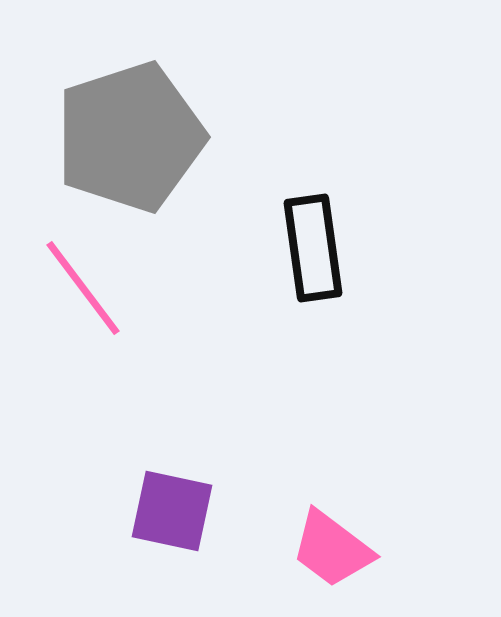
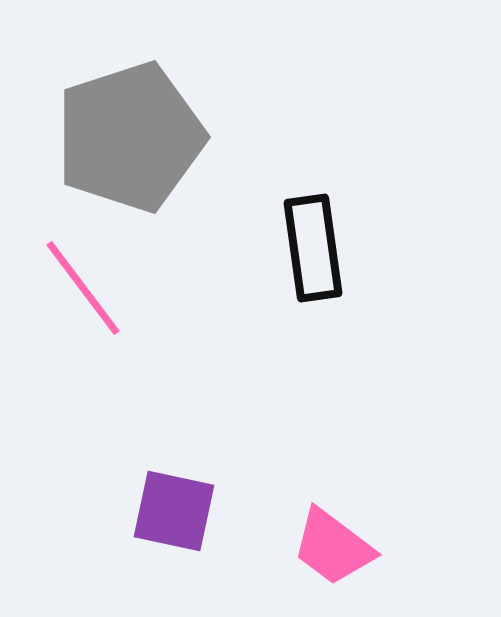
purple square: moved 2 px right
pink trapezoid: moved 1 px right, 2 px up
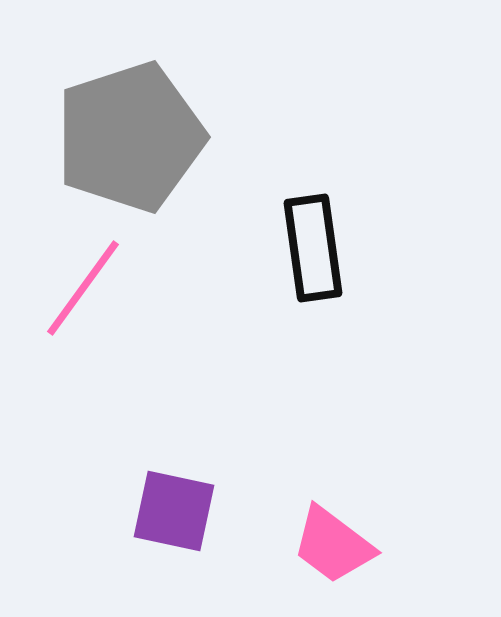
pink line: rotated 73 degrees clockwise
pink trapezoid: moved 2 px up
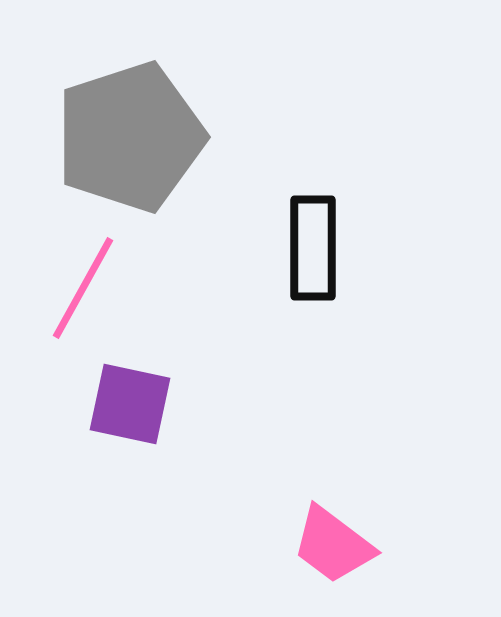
black rectangle: rotated 8 degrees clockwise
pink line: rotated 7 degrees counterclockwise
purple square: moved 44 px left, 107 px up
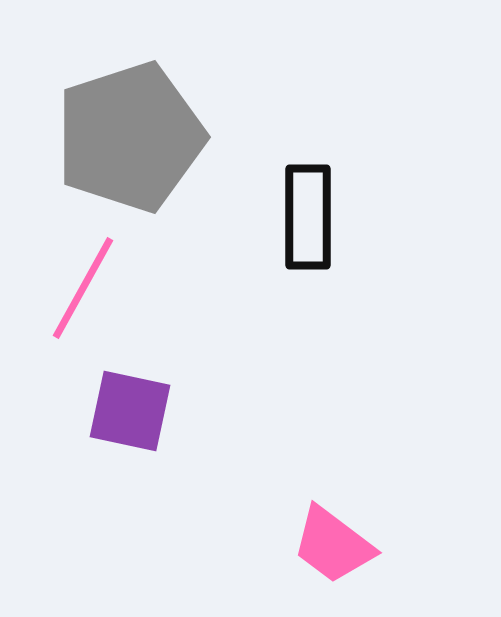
black rectangle: moved 5 px left, 31 px up
purple square: moved 7 px down
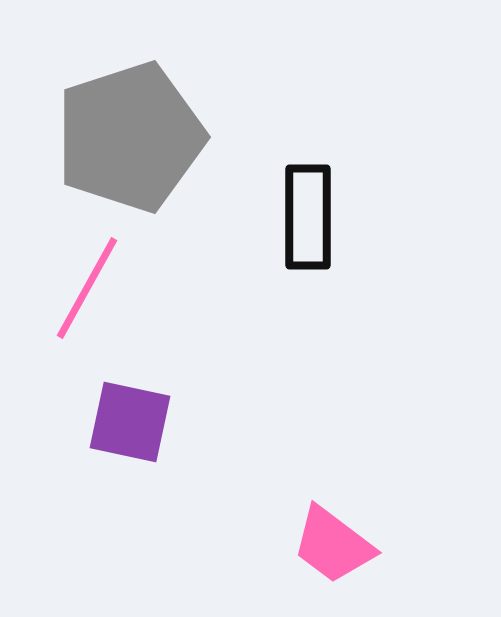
pink line: moved 4 px right
purple square: moved 11 px down
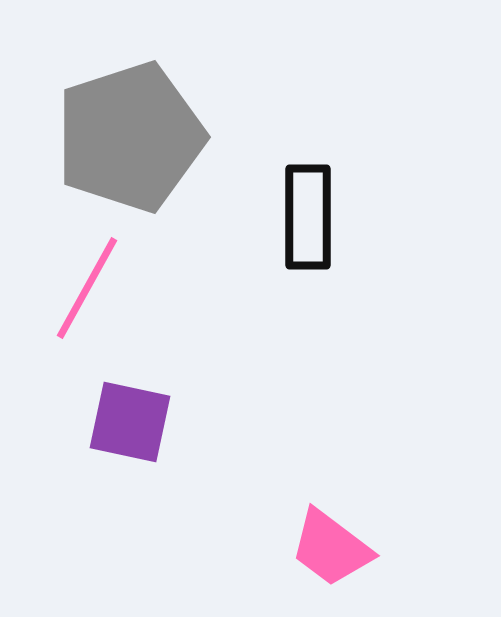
pink trapezoid: moved 2 px left, 3 px down
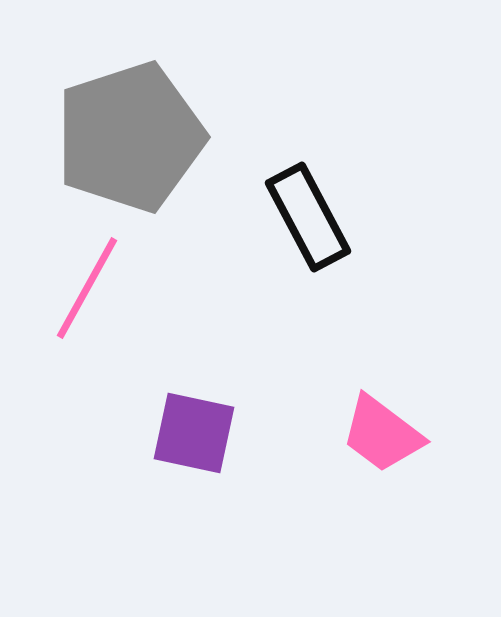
black rectangle: rotated 28 degrees counterclockwise
purple square: moved 64 px right, 11 px down
pink trapezoid: moved 51 px right, 114 px up
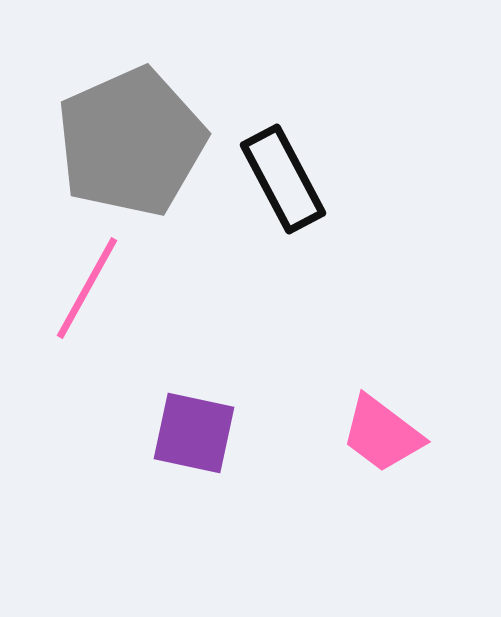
gray pentagon: moved 1 px right, 5 px down; rotated 6 degrees counterclockwise
black rectangle: moved 25 px left, 38 px up
